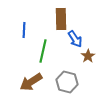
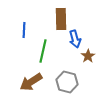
blue arrow: rotated 18 degrees clockwise
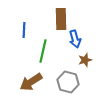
brown star: moved 3 px left, 4 px down; rotated 16 degrees clockwise
gray hexagon: moved 1 px right
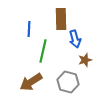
blue line: moved 5 px right, 1 px up
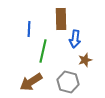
blue arrow: rotated 24 degrees clockwise
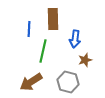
brown rectangle: moved 8 px left
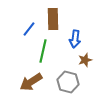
blue line: rotated 35 degrees clockwise
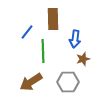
blue line: moved 2 px left, 3 px down
green line: rotated 15 degrees counterclockwise
brown star: moved 2 px left, 1 px up
gray hexagon: rotated 15 degrees counterclockwise
